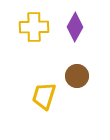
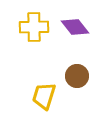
purple diamond: rotated 68 degrees counterclockwise
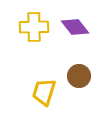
brown circle: moved 2 px right
yellow trapezoid: moved 4 px up
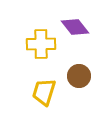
yellow cross: moved 7 px right, 17 px down
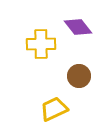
purple diamond: moved 3 px right
yellow trapezoid: moved 10 px right, 17 px down; rotated 48 degrees clockwise
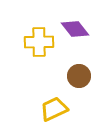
purple diamond: moved 3 px left, 2 px down
yellow cross: moved 2 px left, 2 px up
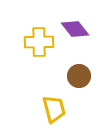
yellow trapezoid: rotated 100 degrees clockwise
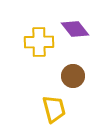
brown circle: moved 6 px left
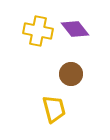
yellow cross: moved 1 px left, 11 px up; rotated 12 degrees clockwise
brown circle: moved 2 px left, 2 px up
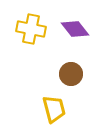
yellow cross: moved 7 px left, 2 px up
